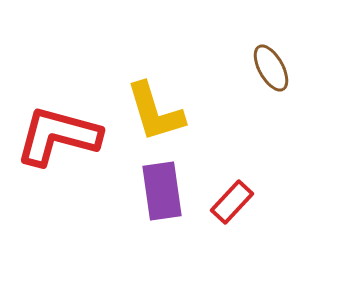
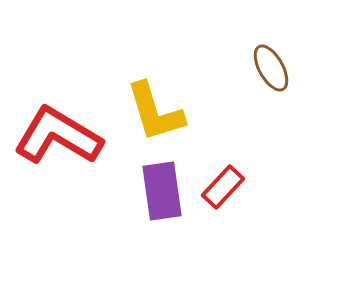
red L-shape: rotated 16 degrees clockwise
red rectangle: moved 9 px left, 15 px up
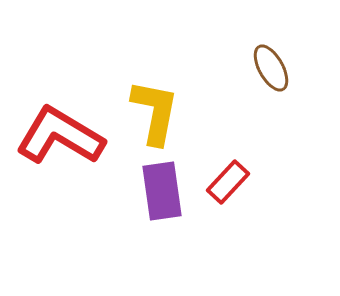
yellow L-shape: rotated 152 degrees counterclockwise
red L-shape: moved 2 px right
red rectangle: moved 5 px right, 5 px up
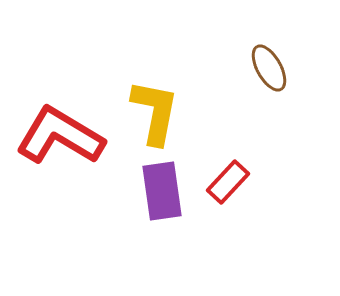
brown ellipse: moved 2 px left
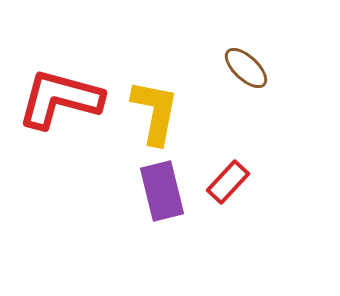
brown ellipse: moved 23 px left; rotated 18 degrees counterclockwise
red L-shape: moved 37 px up; rotated 16 degrees counterclockwise
purple rectangle: rotated 6 degrees counterclockwise
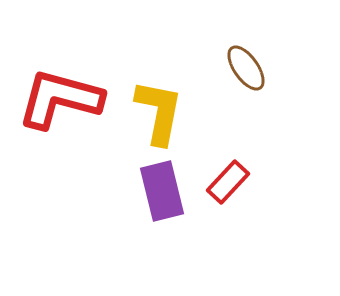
brown ellipse: rotated 12 degrees clockwise
yellow L-shape: moved 4 px right
